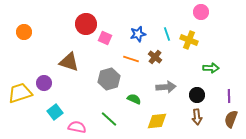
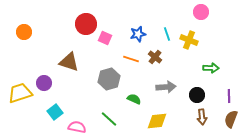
brown arrow: moved 5 px right
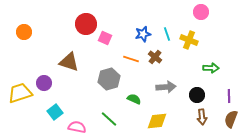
blue star: moved 5 px right
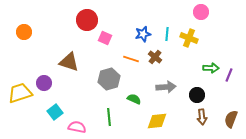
red circle: moved 1 px right, 4 px up
cyan line: rotated 24 degrees clockwise
yellow cross: moved 2 px up
purple line: moved 21 px up; rotated 24 degrees clockwise
green line: moved 2 px up; rotated 42 degrees clockwise
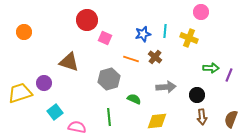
cyan line: moved 2 px left, 3 px up
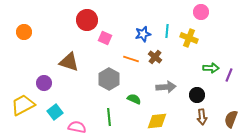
cyan line: moved 2 px right
gray hexagon: rotated 15 degrees counterclockwise
yellow trapezoid: moved 3 px right, 12 px down; rotated 10 degrees counterclockwise
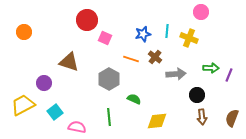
gray arrow: moved 10 px right, 13 px up
brown semicircle: moved 1 px right, 1 px up
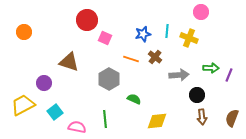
gray arrow: moved 3 px right, 1 px down
green line: moved 4 px left, 2 px down
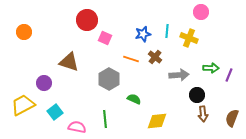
brown arrow: moved 1 px right, 3 px up
